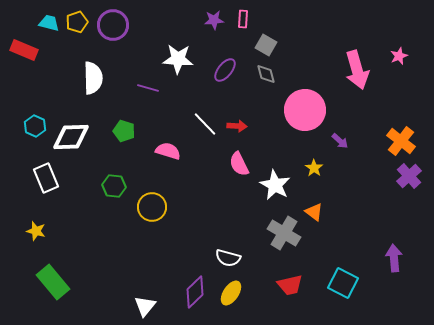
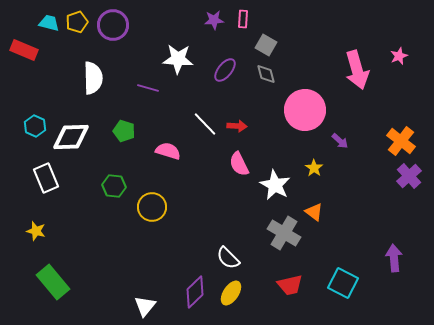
white semicircle at (228, 258): rotated 30 degrees clockwise
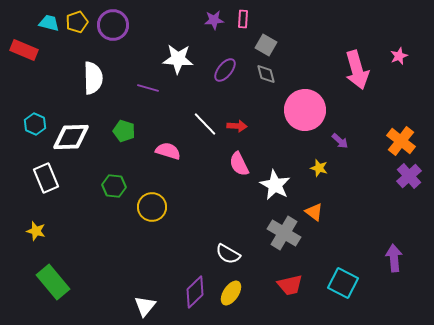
cyan hexagon at (35, 126): moved 2 px up
yellow star at (314, 168): moved 5 px right; rotated 18 degrees counterclockwise
white semicircle at (228, 258): moved 4 px up; rotated 15 degrees counterclockwise
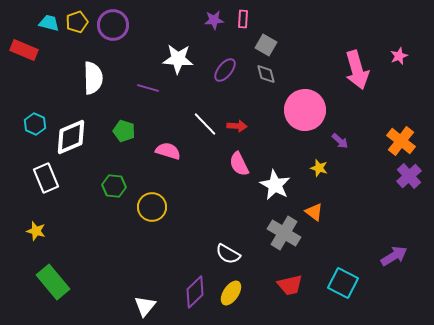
white diamond at (71, 137): rotated 21 degrees counterclockwise
purple arrow at (394, 258): moved 2 px up; rotated 64 degrees clockwise
